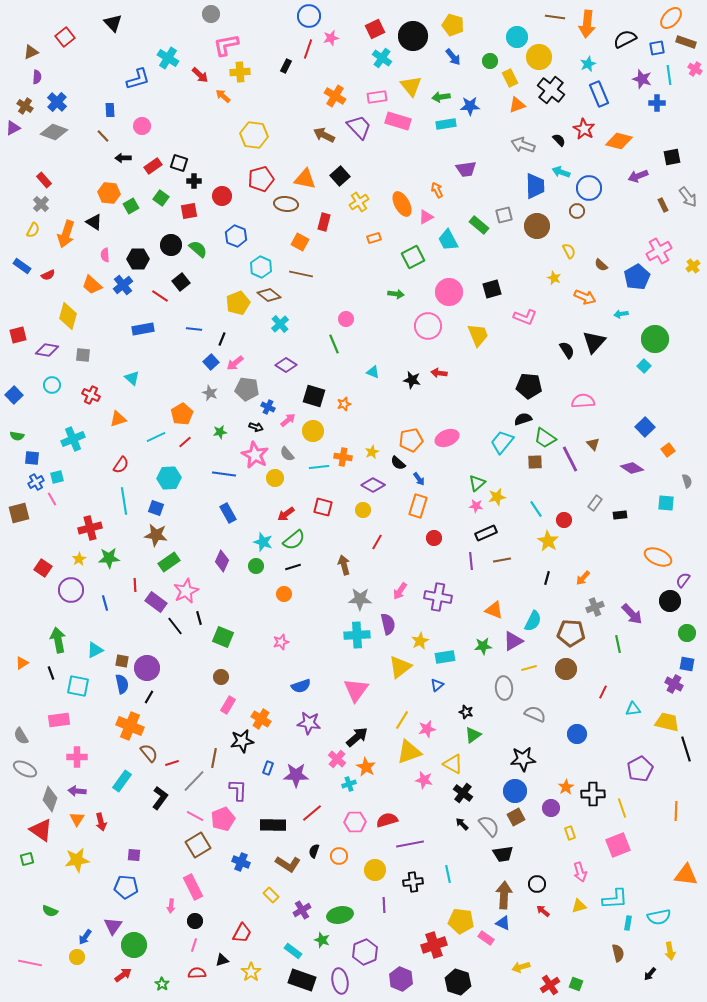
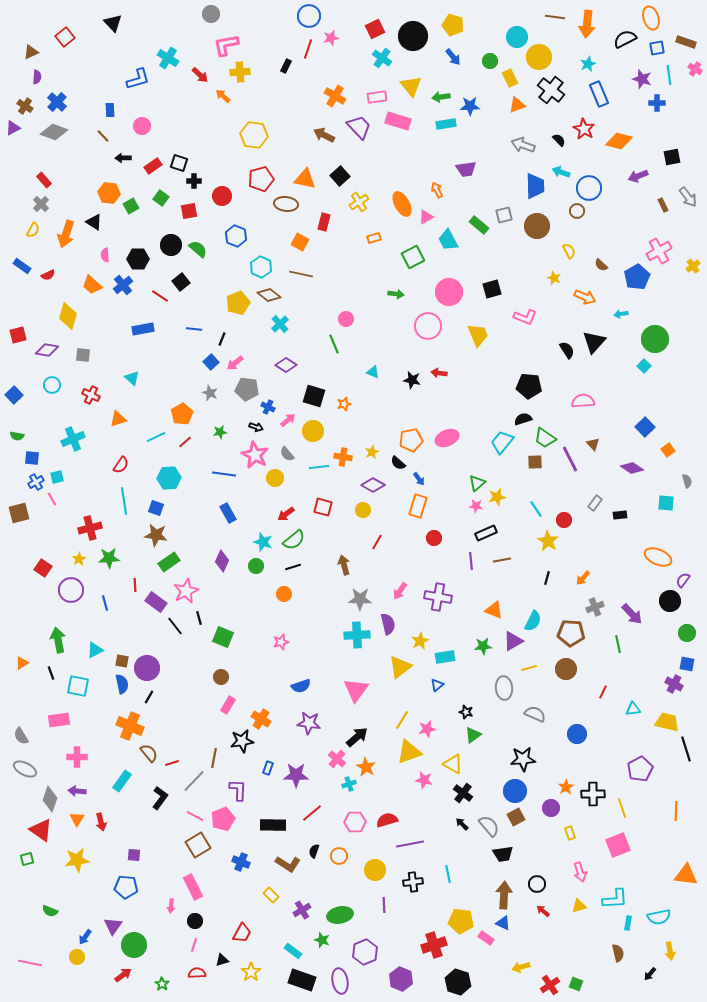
orange ellipse at (671, 18): moved 20 px left; rotated 60 degrees counterclockwise
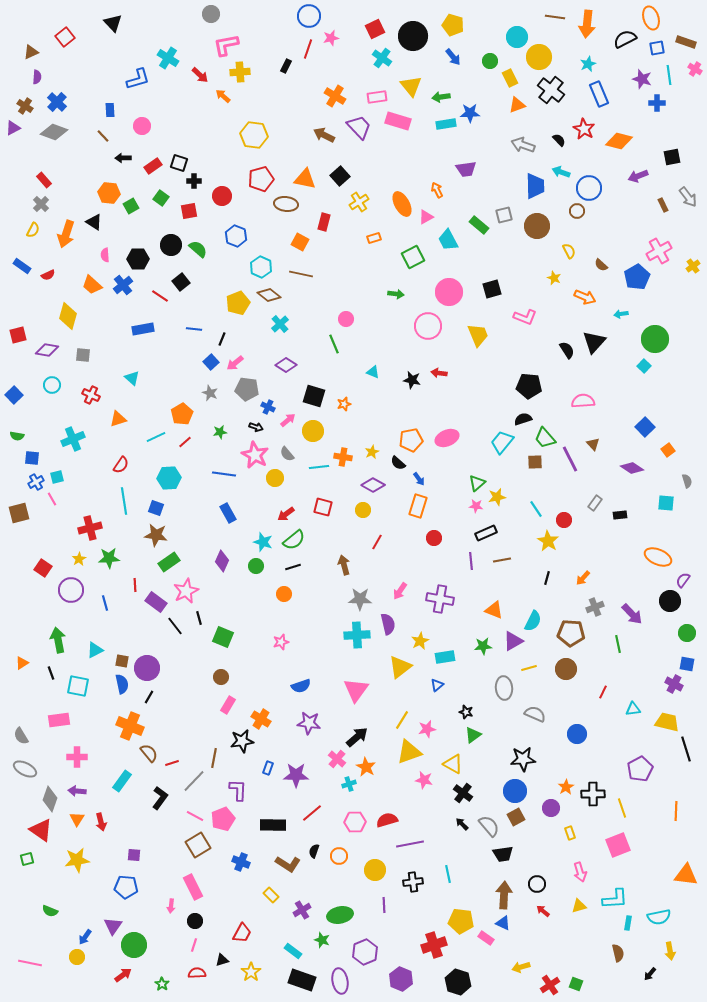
blue star at (470, 106): moved 7 px down
green trapezoid at (545, 438): rotated 15 degrees clockwise
purple cross at (438, 597): moved 2 px right, 2 px down
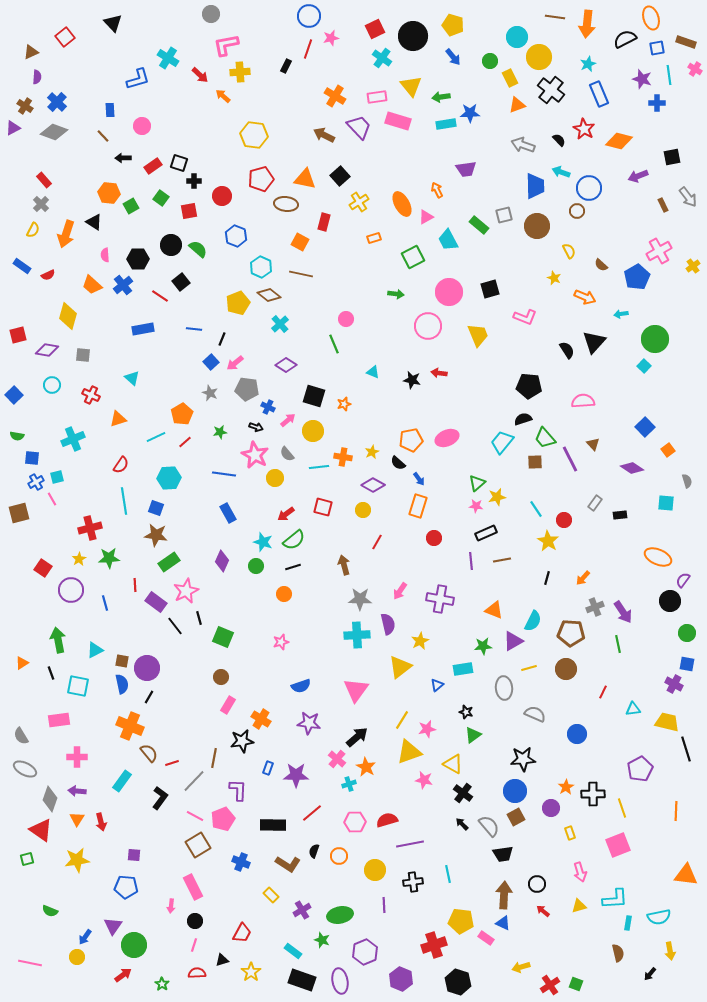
black square at (492, 289): moved 2 px left
purple arrow at (632, 614): moved 9 px left, 2 px up; rotated 10 degrees clockwise
cyan rectangle at (445, 657): moved 18 px right, 12 px down
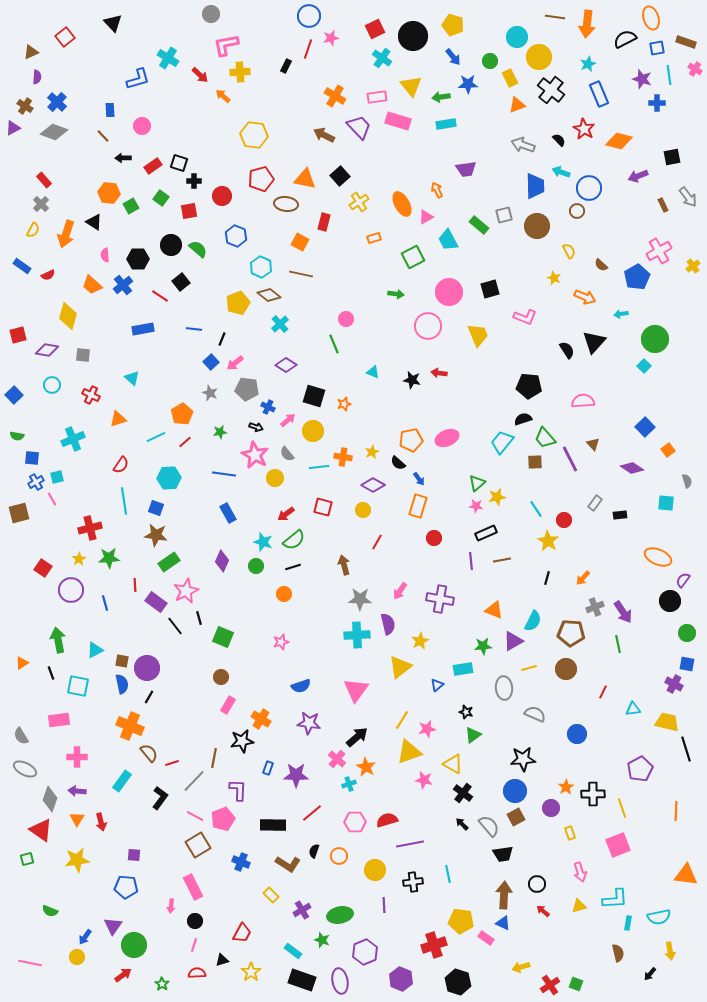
blue star at (470, 113): moved 2 px left, 29 px up
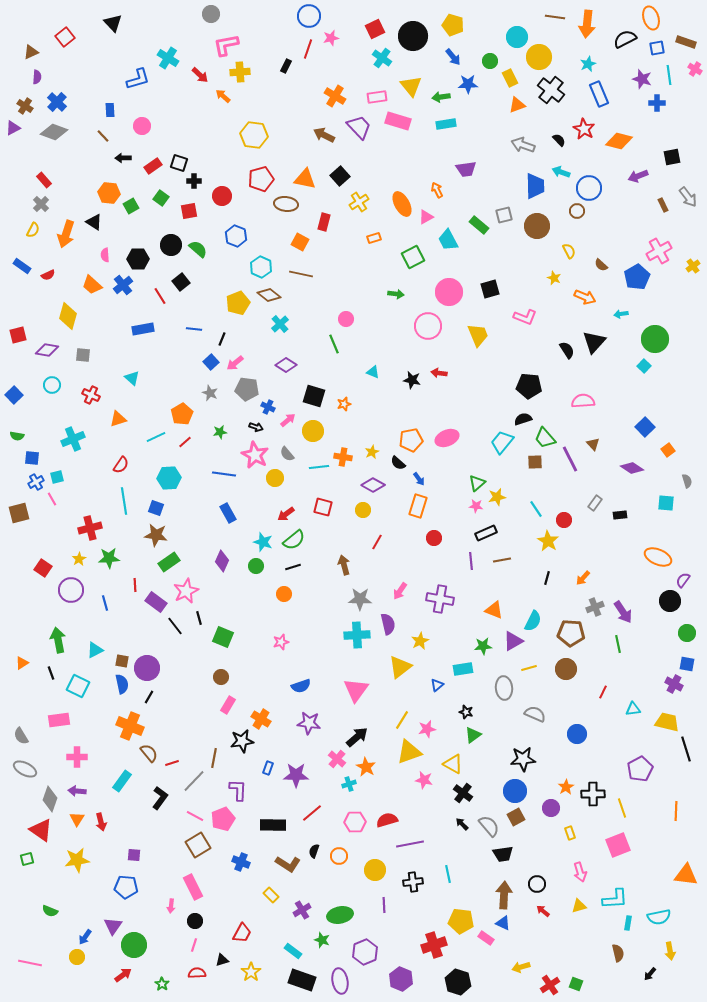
red line at (160, 296): rotated 24 degrees clockwise
cyan square at (78, 686): rotated 15 degrees clockwise
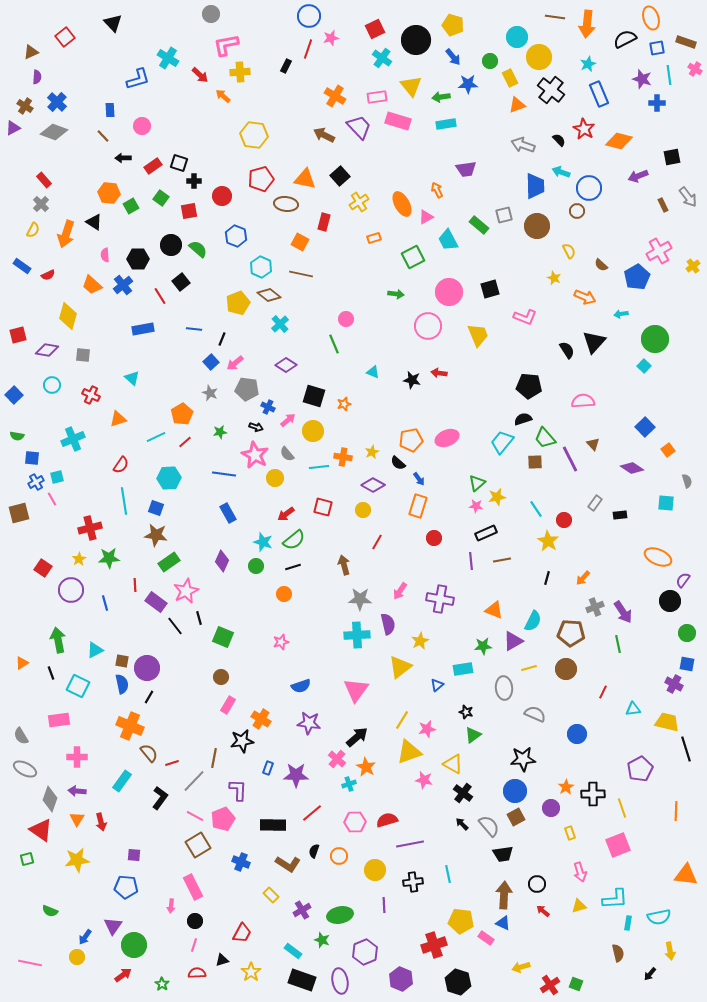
black circle at (413, 36): moved 3 px right, 4 px down
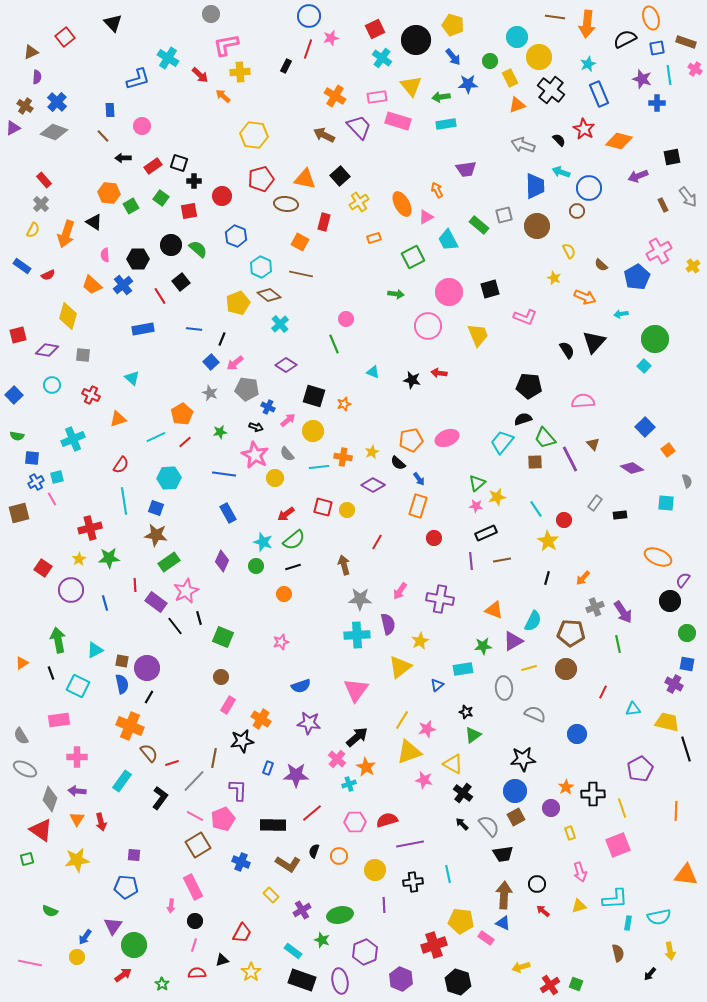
yellow circle at (363, 510): moved 16 px left
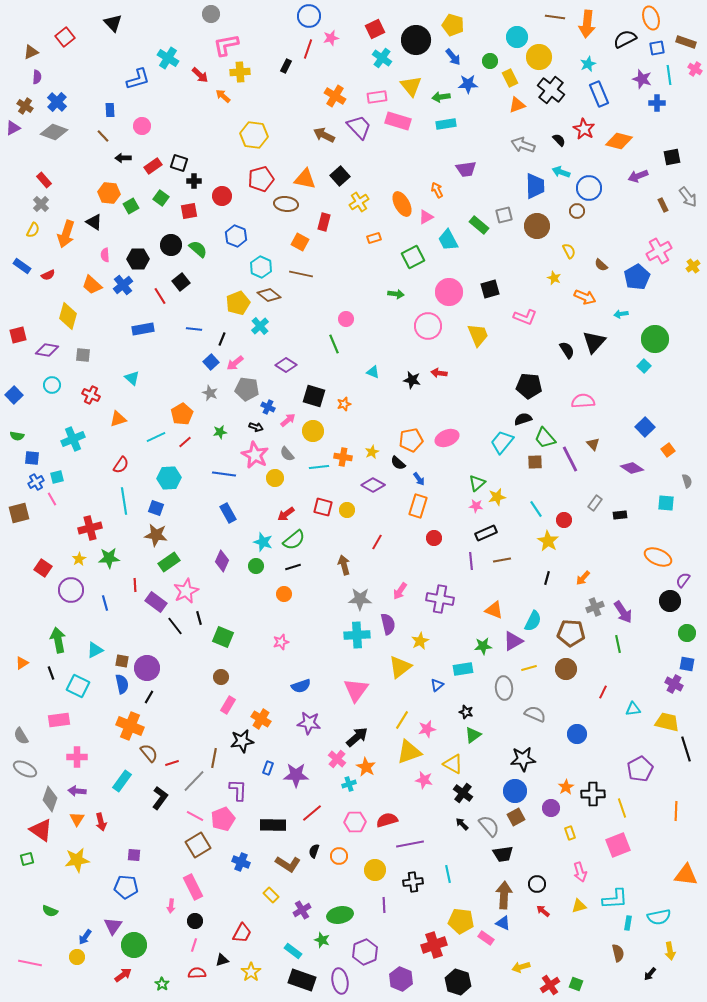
cyan cross at (280, 324): moved 20 px left, 2 px down
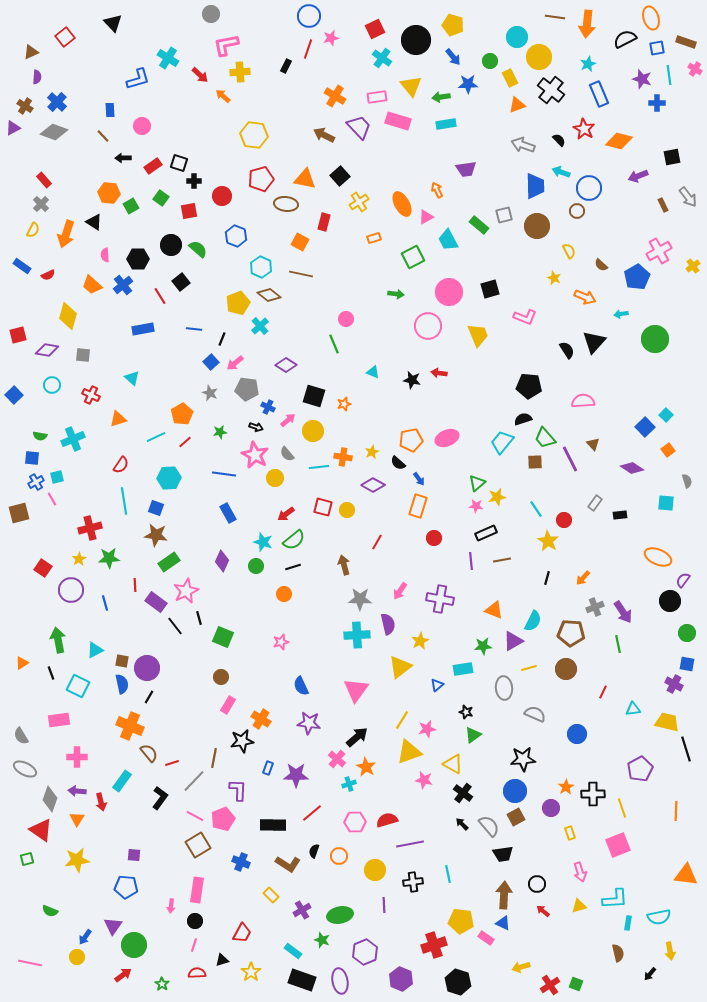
cyan square at (644, 366): moved 22 px right, 49 px down
green semicircle at (17, 436): moved 23 px right
blue semicircle at (301, 686): rotated 84 degrees clockwise
red arrow at (101, 822): moved 20 px up
pink rectangle at (193, 887): moved 4 px right, 3 px down; rotated 35 degrees clockwise
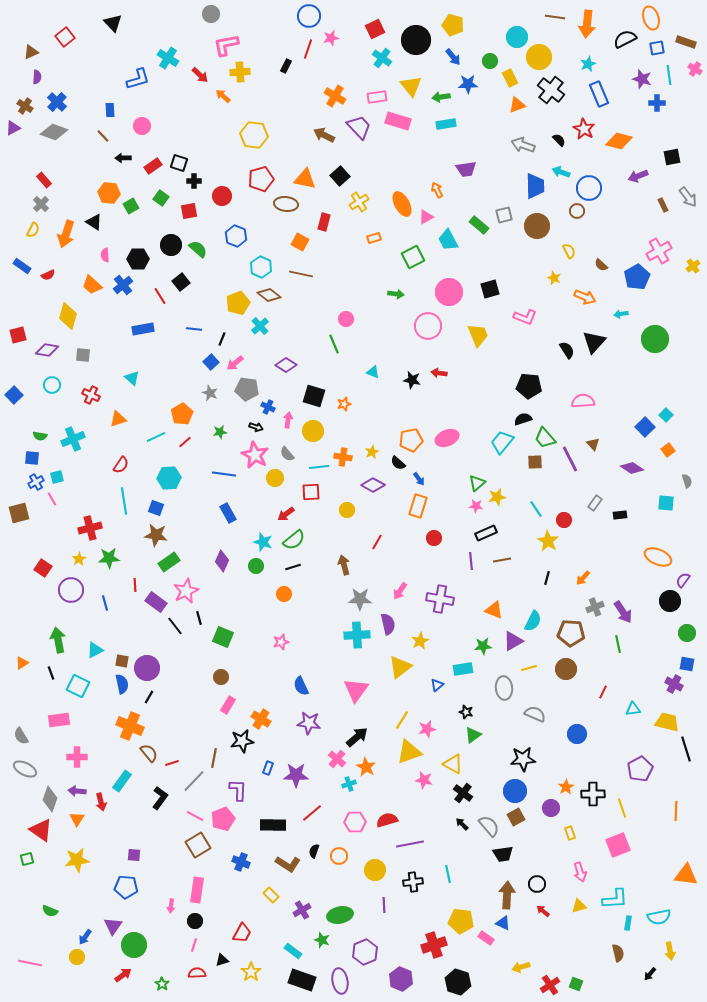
pink arrow at (288, 420): rotated 42 degrees counterclockwise
red square at (323, 507): moved 12 px left, 15 px up; rotated 18 degrees counterclockwise
brown arrow at (504, 895): moved 3 px right
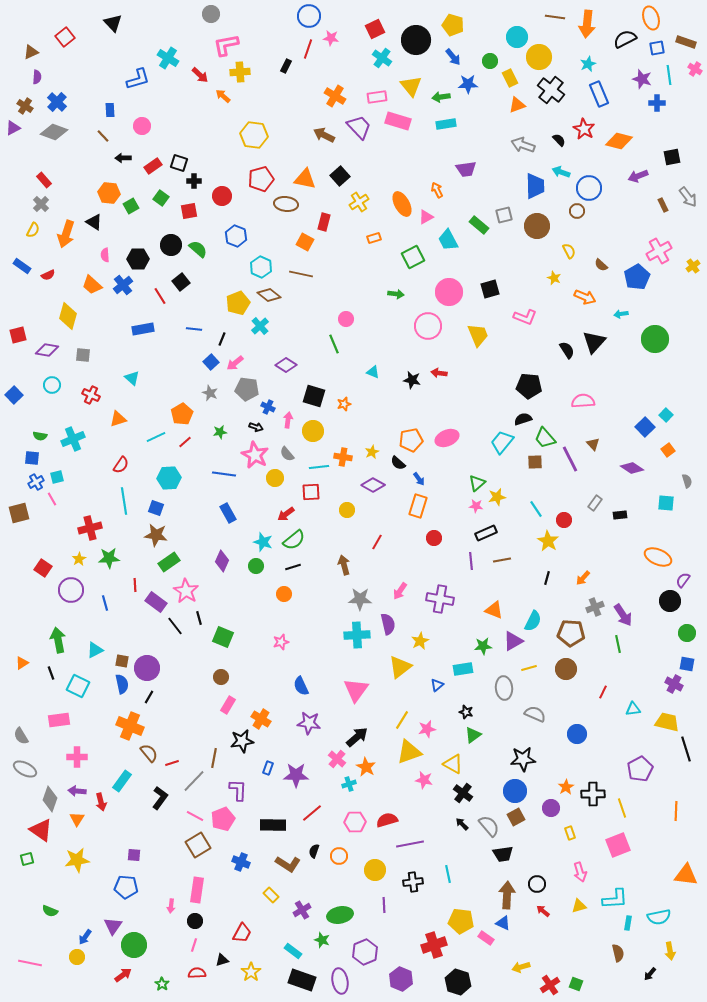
pink star at (331, 38): rotated 21 degrees clockwise
orange square at (300, 242): moved 5 px right
pink star at (186, 591): rotated 15 degrees counterclockwise
purple arrow at (623, 612): moved 3 px down
